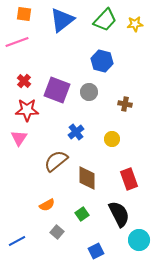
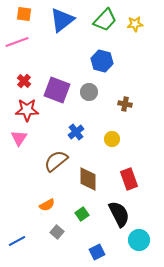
brown diamond: moved 1 px right, 1 px down
blue square: moved 1 px right, 1 px down
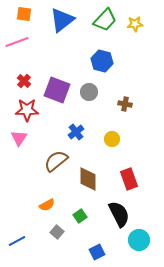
green square: moved 2 px left, 2 px down
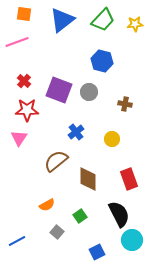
green trapezoid: moved 2 px left
purple square: moved 2 px right
cyan circle: moved 7 px left
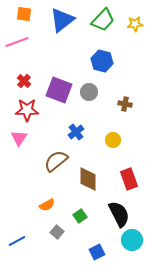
yellow circle: moved 1 px right, 1 px down
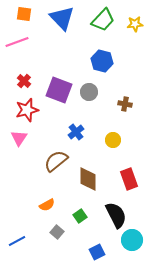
blue triangle: moved 2 px up; rotated 36 degrees counterclockwise
red star: rotated 15 degrees counterclockwise
black semicircle: moved 3 px left, 1 px down
